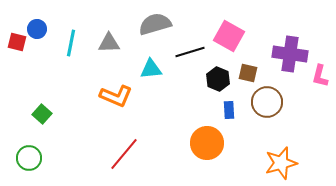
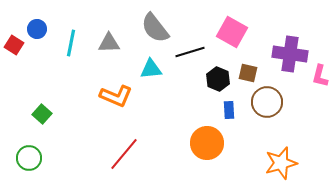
gray semicircle: moved 4 px down; rotated 112 degrees counterclockwise
pink square: moved 3 px right, 4 px up
red square: moved 3 px left, 3 px down; rotated 18 degrees clockwise
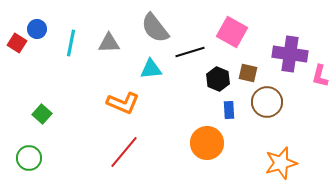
red square: moved 3 px right, 2 px up
orange L-shape: moved 7 px right, 7 px down
red line: moved 2 px up
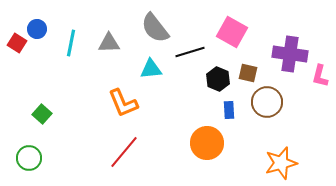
orange L-shape: rotated 44 degrees clockwise
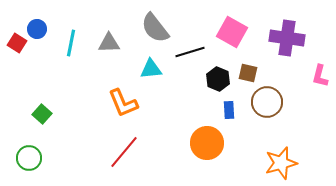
purple cross: moved 3 px left, 16 px up
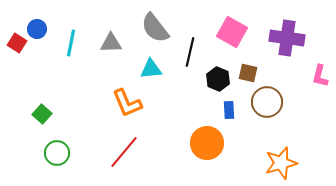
gray triangle: moved 2 px right
black line: rotated 60 degrees counterclockwise
orange L-shape: moved 4 px right
green circle: moved 28 px right, 5 px up
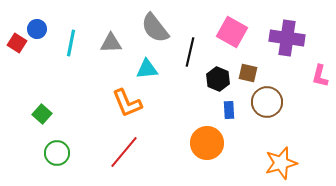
cyan triangle: moved 4 px left
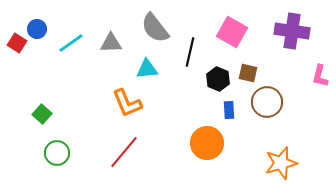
purple cross: moved 5 px right, 7 px up
cyan line: rotated 44 degrees clockwise
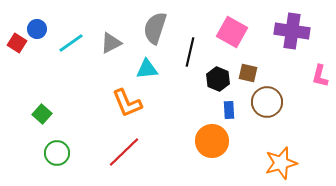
gray semicircle: rotated 56 degrees clockwise
gray triangle: rotated 25 degrees counterclockwise
orange circle: moved 5 px right, 2 px up
red line: rotated 6 degrees clockwise
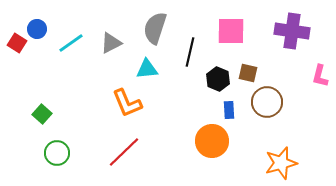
pink square: moved 1 px left, 1 px up; rotated 28 degrees counterclockwise
